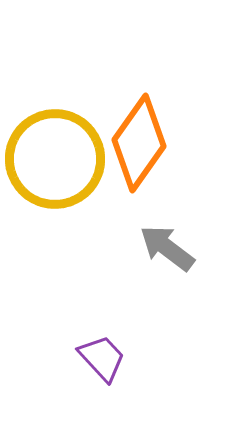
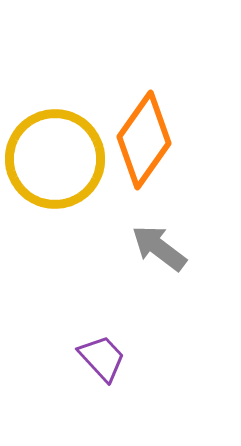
orange diamond: moved 5 px right, 3 px up
gray arrow: moved 8 px left
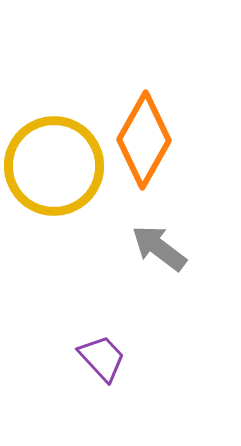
orange diamond: rotated 6 degrees counterclockwise
yellow circle: moved 1 px left, 7 px down
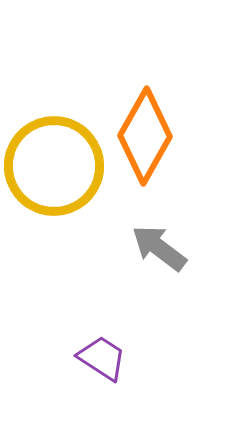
orange diamond: moved 1 px right, 4 px up
purple trapezoid: rotated 14 degrees counterclockwise
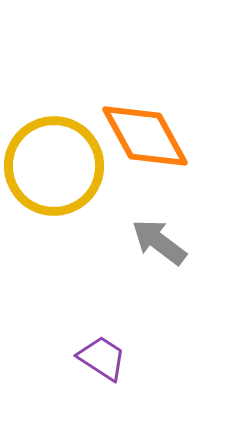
orange diamond: rotated 58 degrees counterclockwise
gray arrow: moved 6 px up
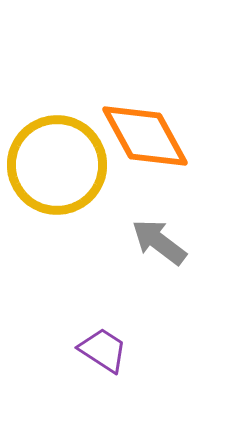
yellow circle: moved 3 px right, 1 px up
purple trapezoid: moved 1 px right, 8 px up
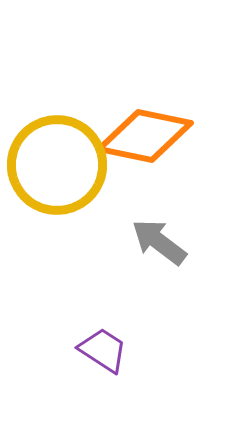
orange diamond: rotated 50 degrees counterclockwise
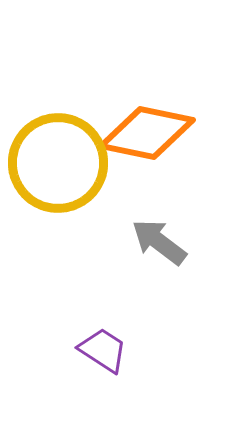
orange diamond: moved 2 px right, 3 px up
yellow circle: moved 1 px right, 2 px up
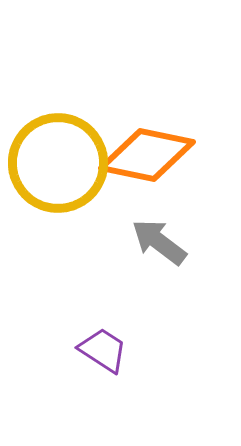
orange diamond: moved 22 px down
